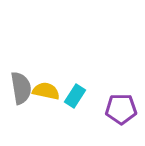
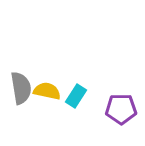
yellow semicircle: moved 1 px right
cyan rectangle: moved 1 px right
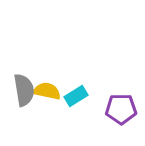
gray semicircle: moved 3 px right, 2 px down
cyan rectangle: rotated 25 degrees clockwise
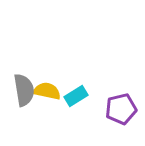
purple pentagon: rotated 12 degrees counterclockwise
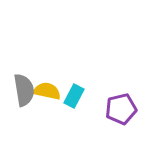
cyan rectangle: moved 2 px left; rotated 30 degrees counterclockwise
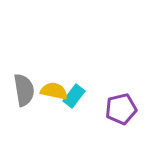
yellow semicircle: moved 7 px right
cyan rectangle: rotated 10 degrees clockwise
